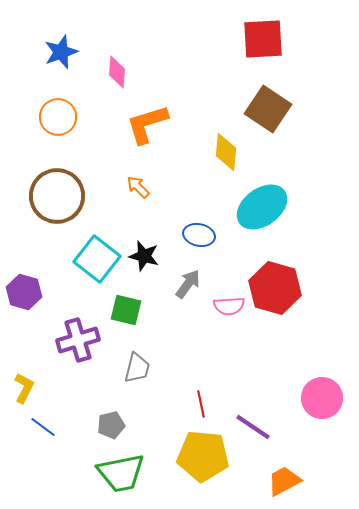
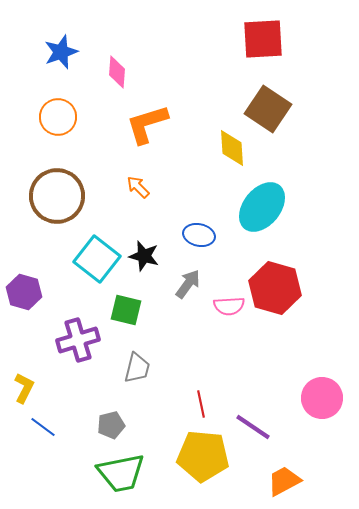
yellow diamond: moved 6 px right, 4 px up; rotated 9 degrees counterclockwise
cyan ellipse: rotated 15 degrees counterclockwise
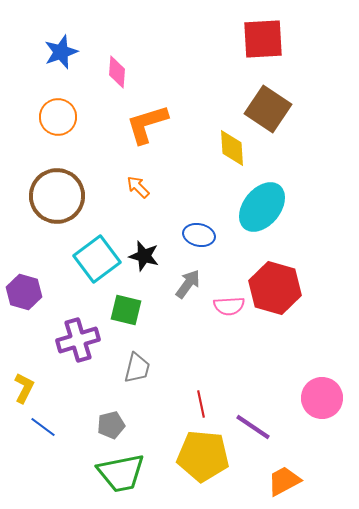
cyan square: rotated 15 degrees clockwise
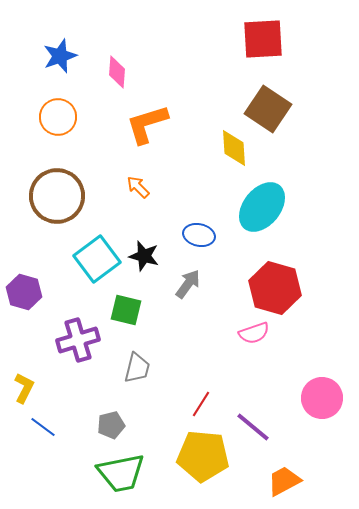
blue star: moved 1 px left, 4 px down
yellow diamond: moved 2 px right
pink semicircle: moved 25 px right, 27 px down; rotated 16 degrees counterclockwise
red line: rotated 44 degrees clockwise
purple line: rotated 6 degrees clockwise
